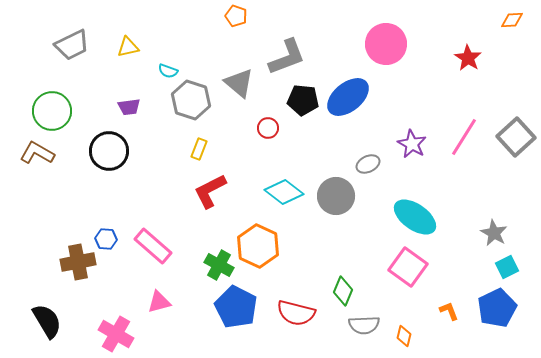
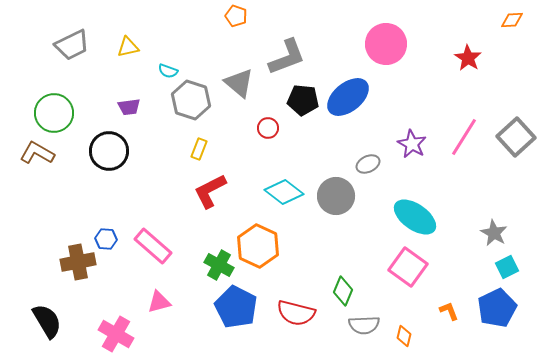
green circle at (52, 111): moved 2 px right, 2 px down
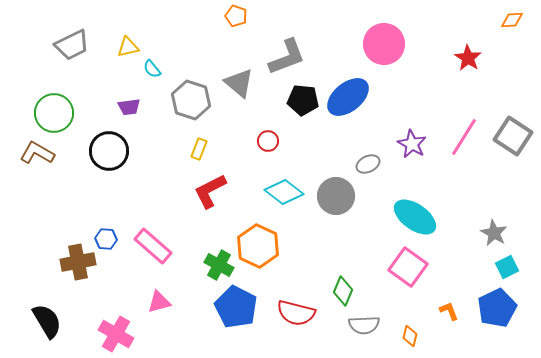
pink circle at (386, 44): moved 2 px left
cyan semicircle at (168, 71): moved 16 px left, 2 px up; rotated 30 degrees clockwise
red circle at (268, 128): moved 13 px down
gray square at (516, 137): moved 3 px left, 1 px up; rotated 15 degrees counterclockwise
orange diamond at (404, 336): moved 6 px right
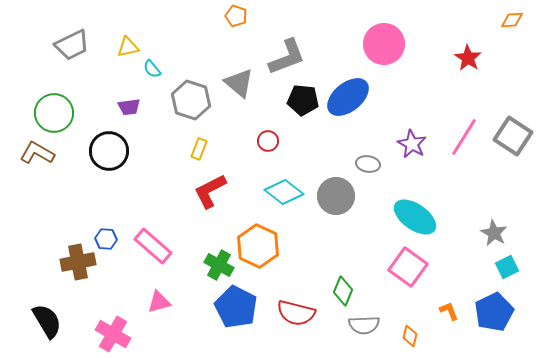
gray ellipse at (368, 164): rotated 35 degrees clockwise
blue pentagon at (497, 308): moved 3 px left, 4 px down
pink cross at (116, 334): moved 3 px left
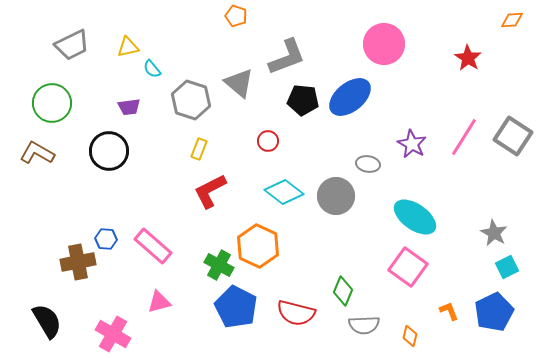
blue ellipse at (348, 97): moved 2 px right
green circle at (54, 113): moved 2 px left, 10 px up
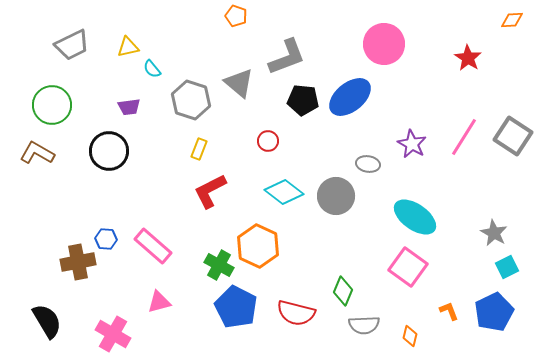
green circle at (52, 103): moved 2 px down
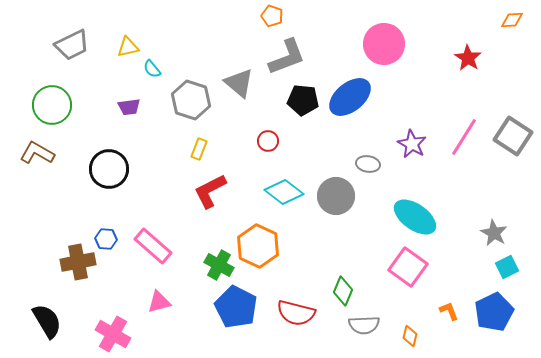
orange pentagon at (236, 16): moved 36 px right
black circle at (109, 151): moved 18 px down
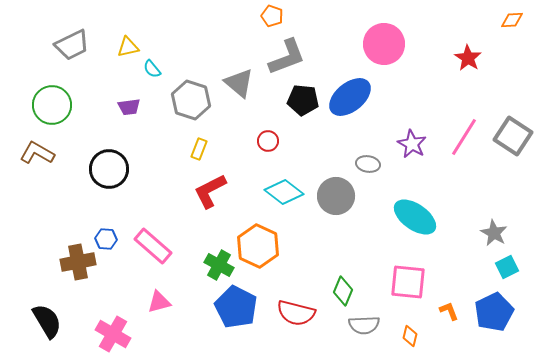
pink square at (408, 267): moved 15 px down; rotated 30 degrees counterclockwise
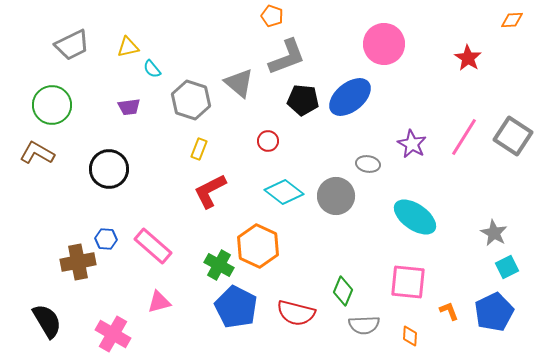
orange diamond at (410, 336): rotated 10 degrees counterclockwise
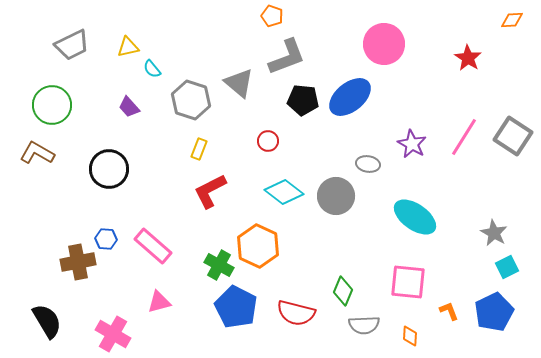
purple trapezoid at (129, 107): rotated 55 degrees clockwise
